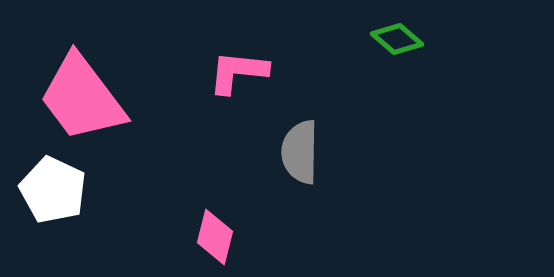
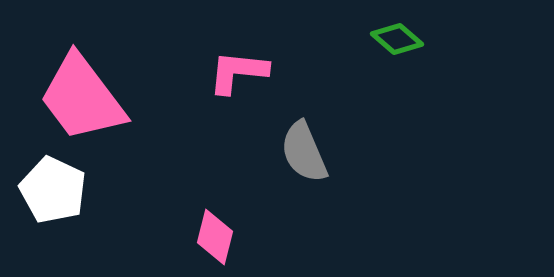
gray semicircle: moved 4 px right; rotated 24 degrees counterclockwise
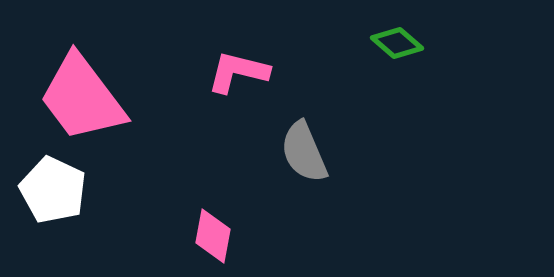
green diamond: moved 4 px down
pink L-shape: rotated 8 degrees clockwise
pink diamond: moved 2 px left, 1 px up; rotated 4 degrees counterclockwise
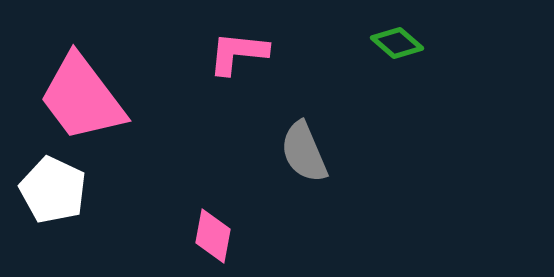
pink L-shape: moved 19 px up; rotated 8 degrees counterclockwise
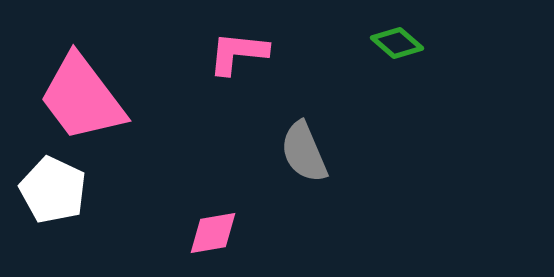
pink diamond: moved 3 px up; rotated 70 degrees clockwise
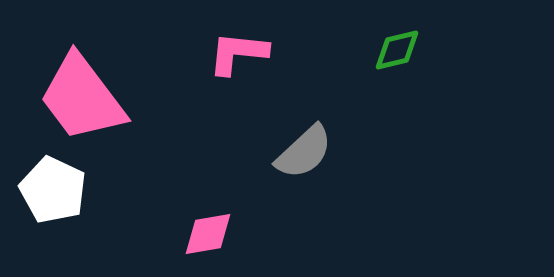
green diamond: moved 7 px down; rotated 54 degrees counterclockwise
gray semicircle: rotated 110 degrees counterclockwise
pink diamond: moved 5 px left, 1 px down
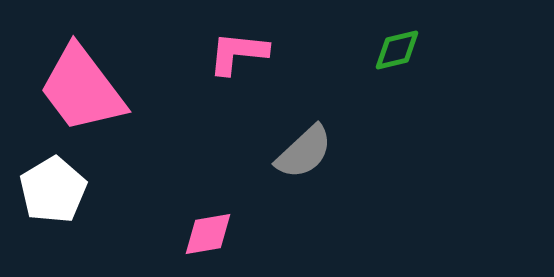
pink trapezoid: moved 9 px up
white pentagon: rotated 16 degrees clockwise
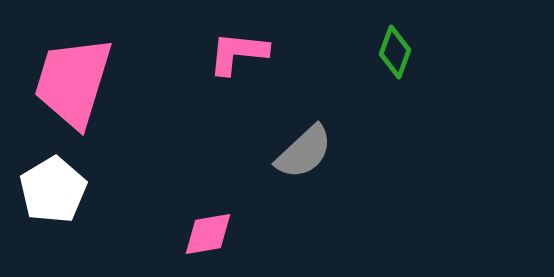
green diamond: moved 2 px left, 2 px down; rotated 57 degrees counterclockwise
pink trapezoid: moved 9 px left, 7 px up; rotated 54 degrees clockwise
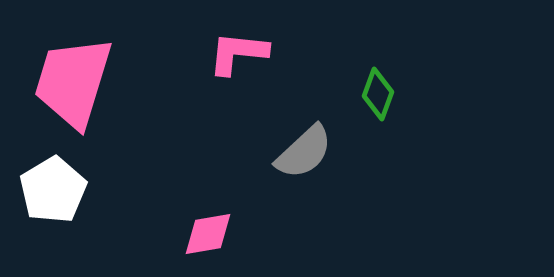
green diamond: moved 17 px left, 42 px down
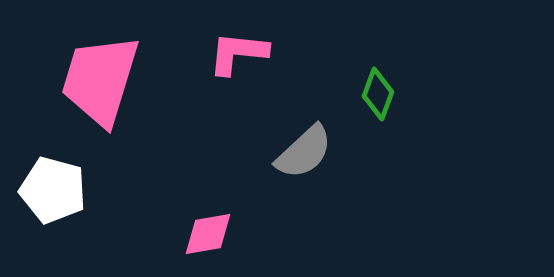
pink trapezoid: moved 27 px right, 2 px up
white pentagon: rotated 26 degrees counterclockwise
